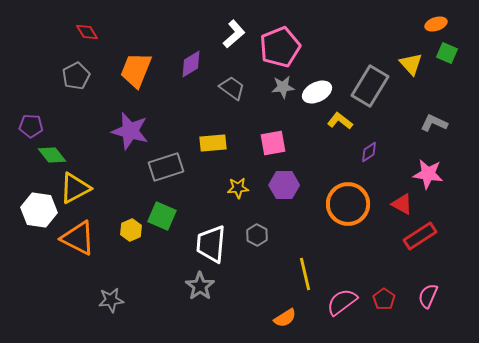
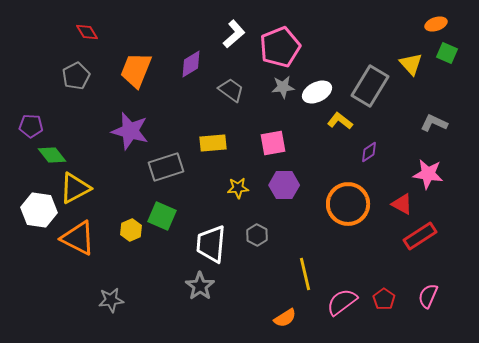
gray trapezoid at (232, 88): moved 1 px left, 2 px down
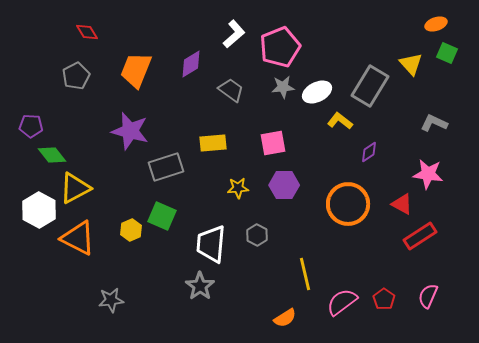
white hexagon at (39, 210): rotated 20 degrees clockwise
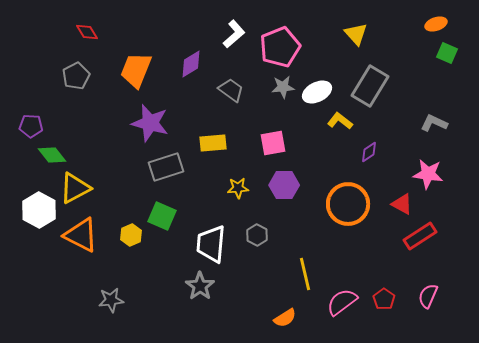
yellow triangle at (411, 64): moved 55 px left, 30 px up
purple star at (130, 131): moved 20 px right, 8 px up
yellow hexagon at (131, 230): moved 5 px down
orange triangle at (78, 238): moved 3 px right, 3 px up
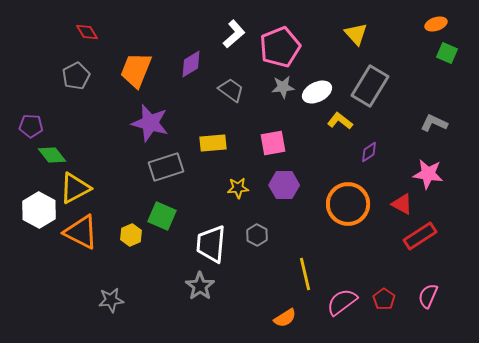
orange triangle at (81, 235): moved 3 px up
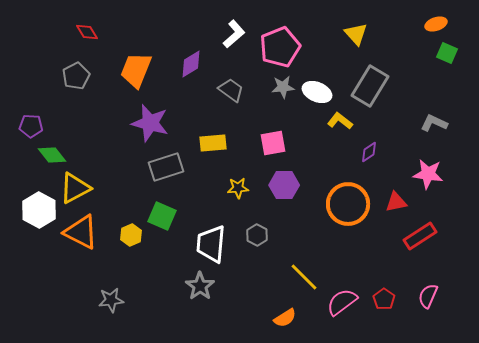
white ellipse at (317, 92): rotated 48 degrees clockwise
red triangle at (402, 204): moved 6 px left, 2 px up; rotated 40 degrees counterclockwise
yellow line at (305, 274): moved 1 px left, 3 px down; rotated 32 degrees counterclockwise
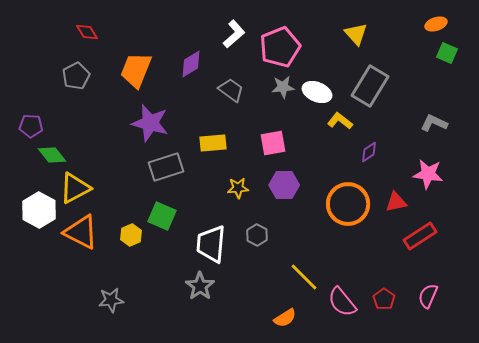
pink semicircle at (342, 302): rotated 92 degrees counterclockwise
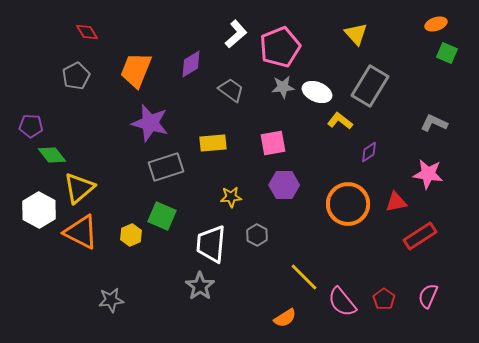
white L-shape at (234, 34): moved 2 px right
yellow triangle at (75, 188): moved 4 px right; rotated 12 degrees counterclockwise
yellow star at (238, 188): moved 7 px left, 9 px down
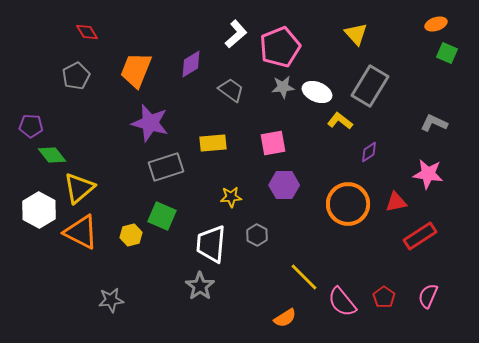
yellow hexagon at (131, 235): rotated 10 degrees clockwise
red pentagon at (384, 299): moved 2 px up
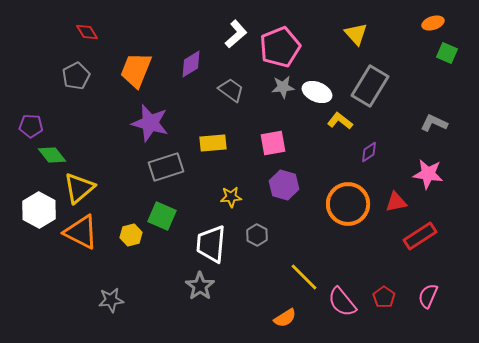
orange ellipse at (436, 24): moved 3 px left, 1 px up
purple hexagon at (284, 185): rotated 16 degrees clockwise
